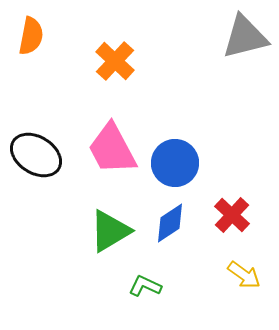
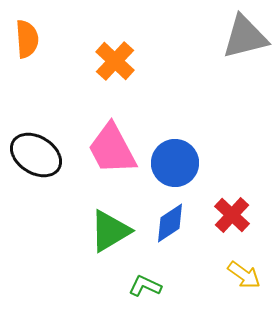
orange semicircle: moved 4 px left, 3 px down; rotated 15 degrees counterclockwise
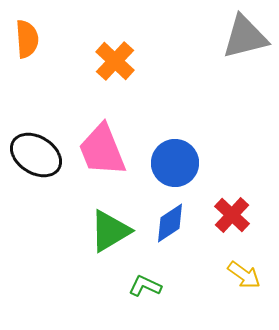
pink trapezoid: moved 10 px left, 1 px down; rotated 6 degrees clockwise
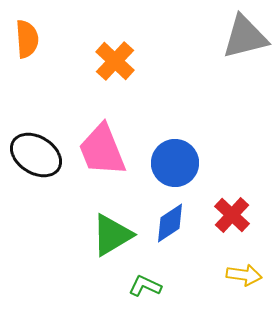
green triangle: moved 2 px right, 4 px down
yellow arrow: rotated 28 degrees counterclockwise
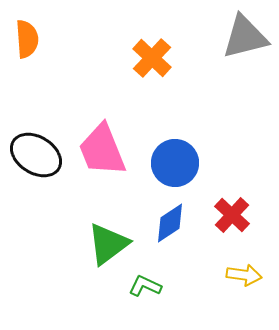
orange cross: moved 37 px right, 3 px up
green triangle: moved 4 px left, 9 px down; rotated 6 degrees counterclockwise
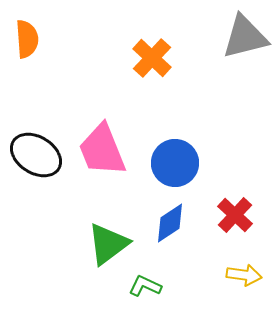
red cross: moved 3 px right
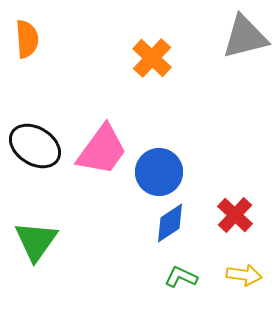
pink trapezoid: rotated 122 degrees counterclockwise
black ellipse: moved 1 px left, 9 px up
blue circle: moved 16 px left, 9 px down
green triangle: moved 72 px left, 3 px up; rotated 18 degrees counterclockwise
green L-shape: moved 36 px right, 9 px up
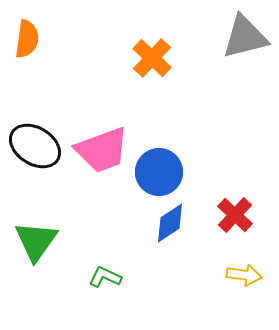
orange semicircle: rotated 12 degrees clockwise
pink trapezoid: rotated 34 degrees clockwise
green L-shape: moved 76 px left
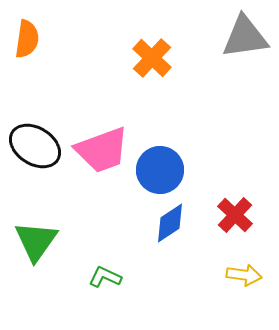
gray triangle: rotated 6 degrees clockwise
blue circle: moved 1 px right, 2 px up
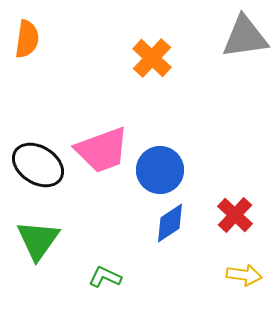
black ellipse: moved 3 px right, 19 px down
green triangle: moved 2 px right, 1 px up
